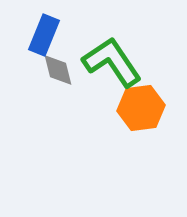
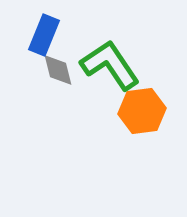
green L-shape: moved 2 px left, 3 px down
orange hexagon: moved 1 px right, 3 px down
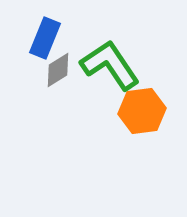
blue rectangle: moved 1 px right, 3 px down
gray diamond: rotated 72 degrees clockwise
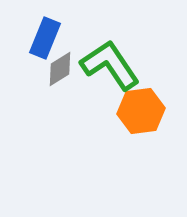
gray diamond: moved 2 px right, 1 px up
orange hexagon: moved 1 px left
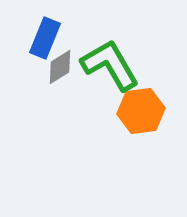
green L-shape: rotated 4 degrees clockwise
gray diamond: moved 2 px up
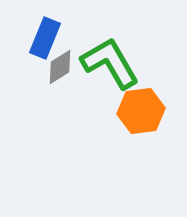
green L-shape: moved 2 px up
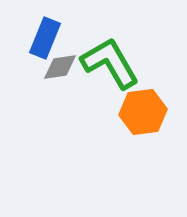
gray diamond: rotated 24 degrees clockwise
orange hexagon: moved 2 px right, 1 px down
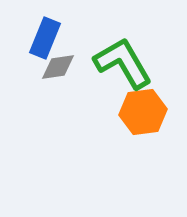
green L-shape: moved 13 px right
gray diamond: moved 2 px left
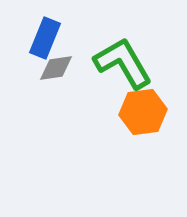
gray diamond: moved 2 px left, 1 px down
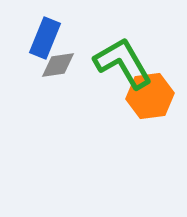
gray diamond: moved 2 px right, 3 px up
orange hexagon: moved 7 px right, 16 px up
